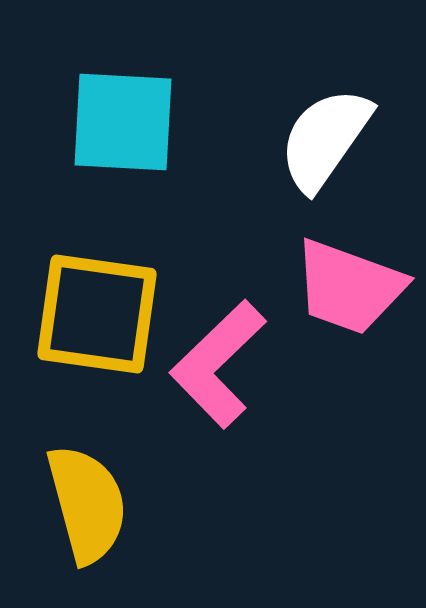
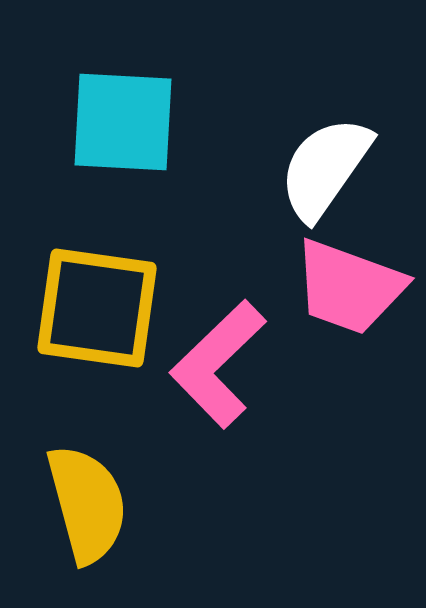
white semicircle: moved 29 px down
yellow square: moved 6 px up
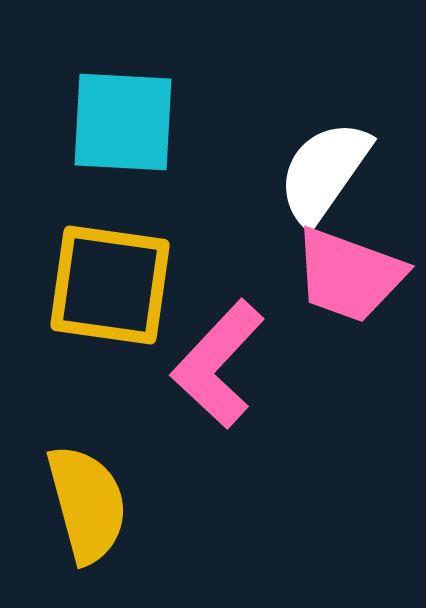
white semicircle: moved 1 px left, 4 px down
pink trapezoid: moved 12 px up
yellow square: moved 13 px right, 23 px up
pink L-shape: rotated 3 degrees counterclockwise
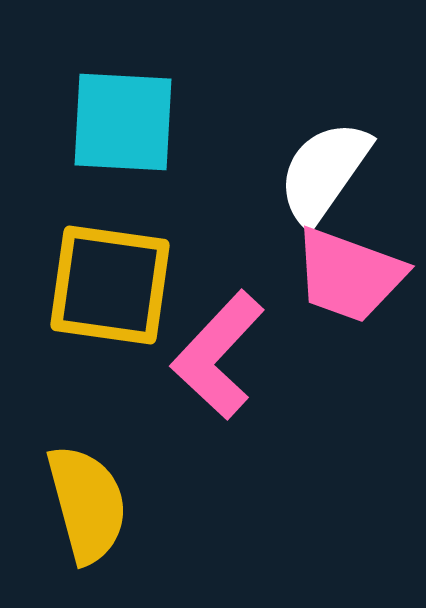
pink L-shape: moved 9 px up
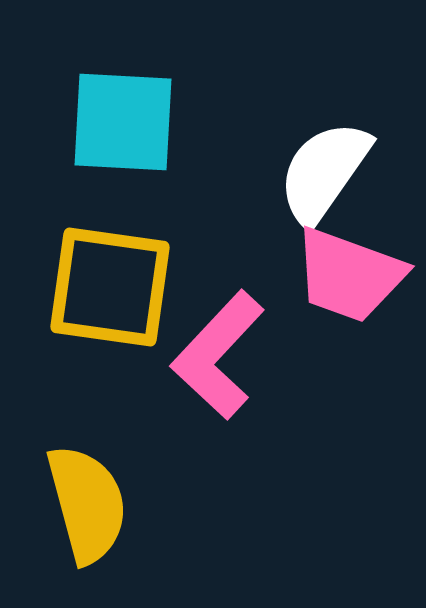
yellow square: moved 2 px down
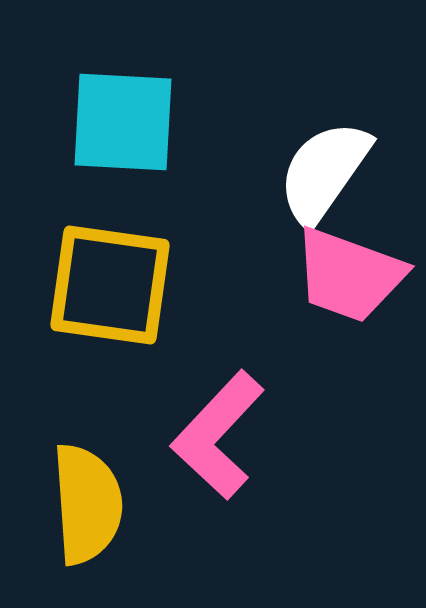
yellow square: moved 2 px up
pink L-shape: moved 80 px down
yellow semicircle: rotated 11 degrees clockwise
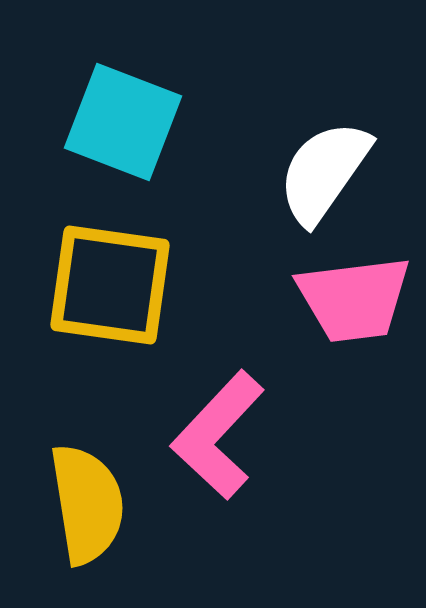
cyan square: rotated 18 degrees clockwise
pink trapezoid: moved 5 px right, 24 px down; rotated 27 degrees counterclockwise
yellow semicircle: rotated 5 degrees counterclockwise
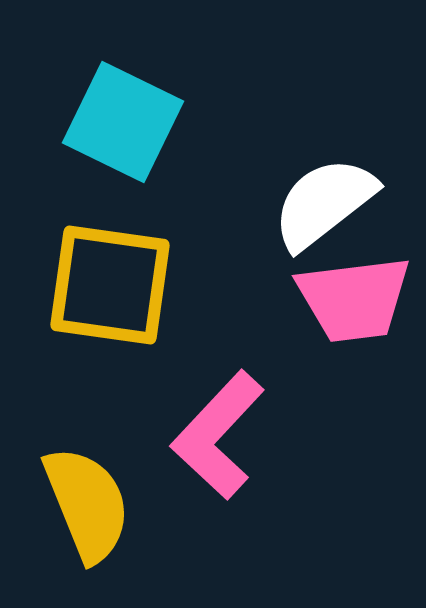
cyan square: rotated 5 degrees clockwise
white semicircle: moved 31 px down; rotated 17 degrees clockwise
yellow semicircle: rotated 13 degrees counterclockwise
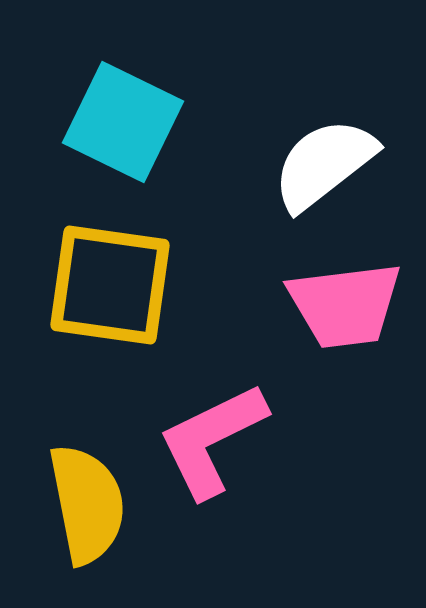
white semicircle: moved 39 px up
pink trapezoid: moved 9 px left, 6 px down
pink L-shape: moved 6 px left, 5 px down; rotated 21 degrees clockwise
yellow semicircle: rotated 11 degrees clockwise
